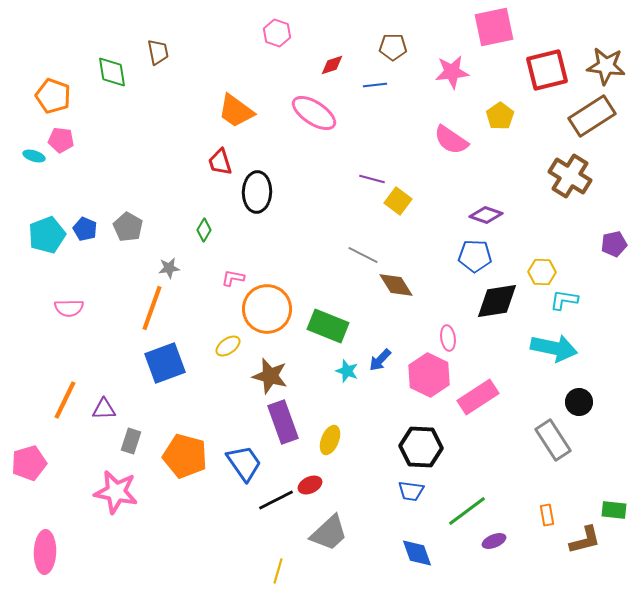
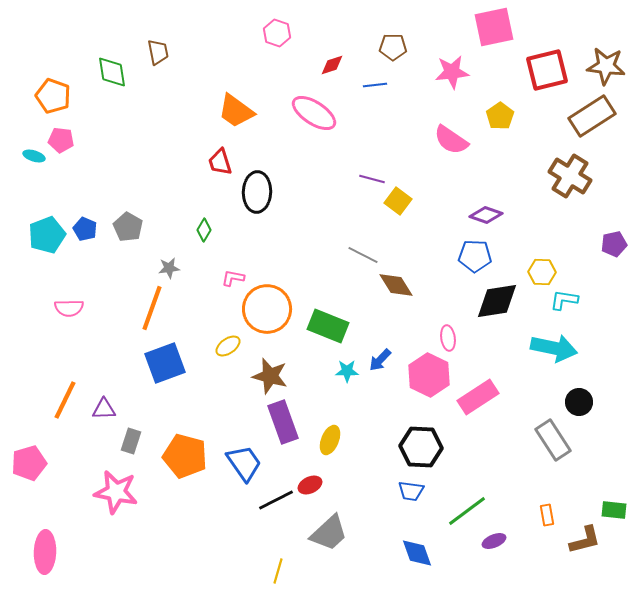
cyan star at (347, 371): rotated 20 degrees counterclockwise
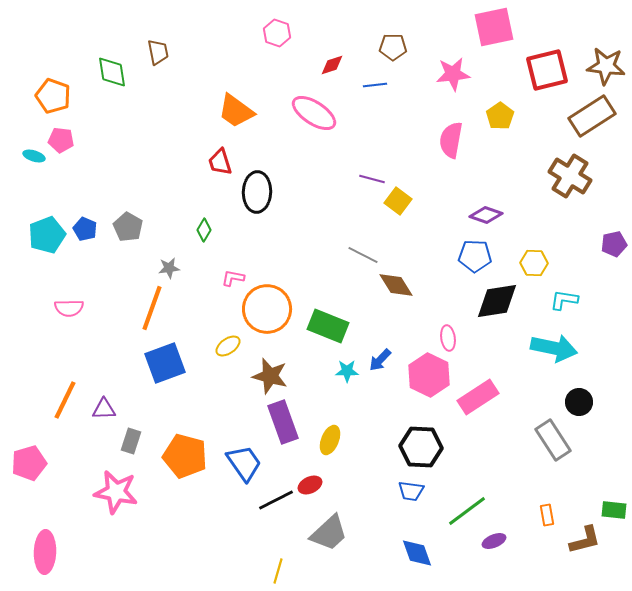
pink star at (452, 72): moved 1 px right, 2 px down
pink semicircle at (451, 140): rotated 66 degrees clockwise
yellow hexagon at (542, 272): moved 8 px left, 9 px up
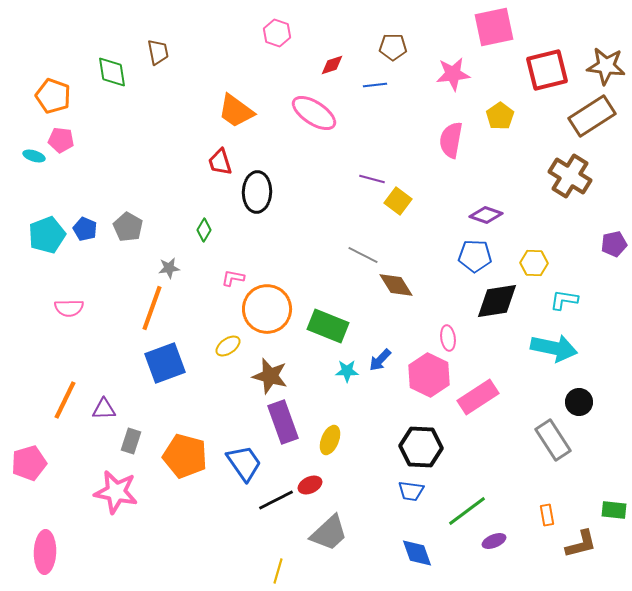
brown L-shape at (585, 540): moved 4 px left, 4 px down
